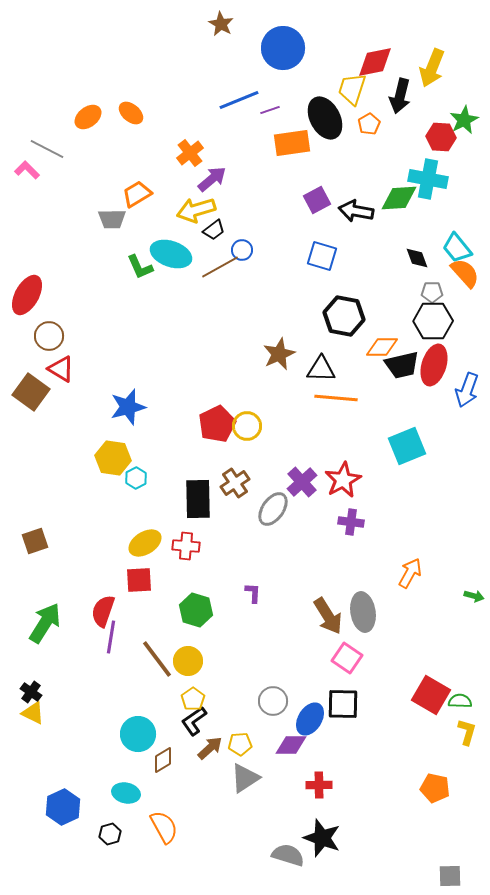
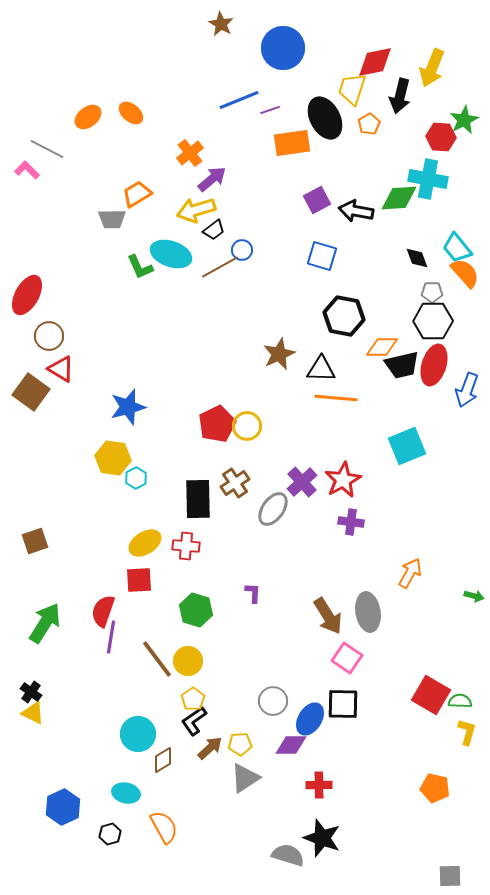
gray ellipse at (363, 612): moved 5 px right
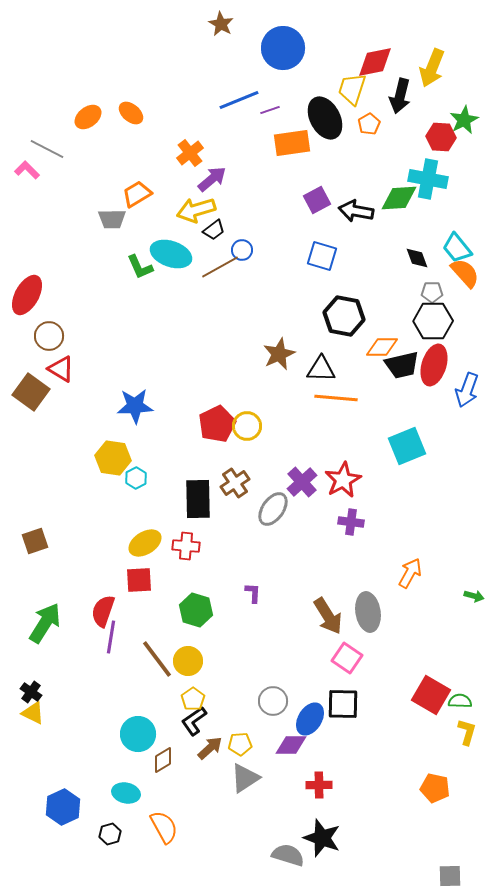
blue star at (128, 407): moved 7 px right, 1 px up; rotated 12 degrees clockwise
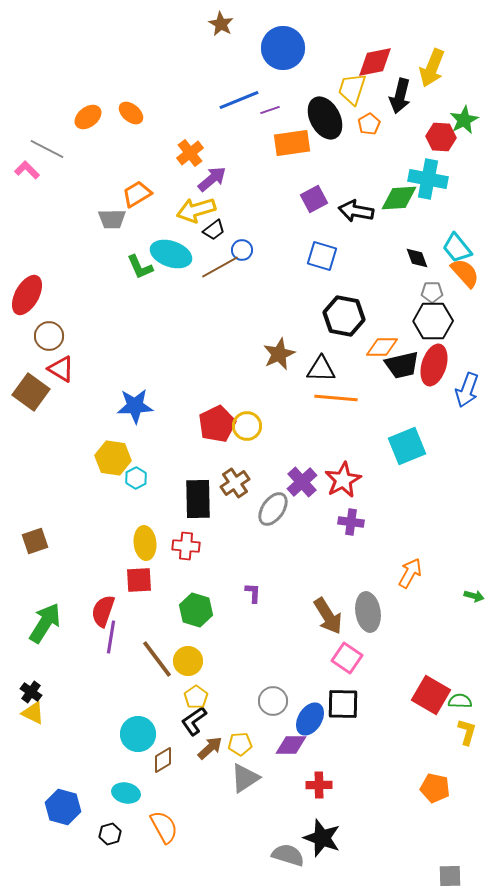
purple square at (317, 200): moved 3 px left, 1 px up
yellow ellipse at (145, 543): rotated 64 degrees counterclockwise
yellow pentagon at (193, 699): moved 3 px right, 2 px up
blue hexagon at (63, 807): rotated 20 degrees counterclockwise
